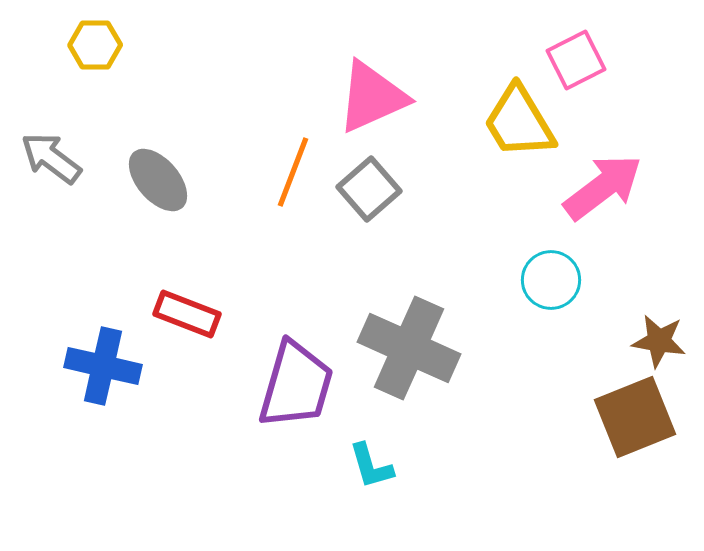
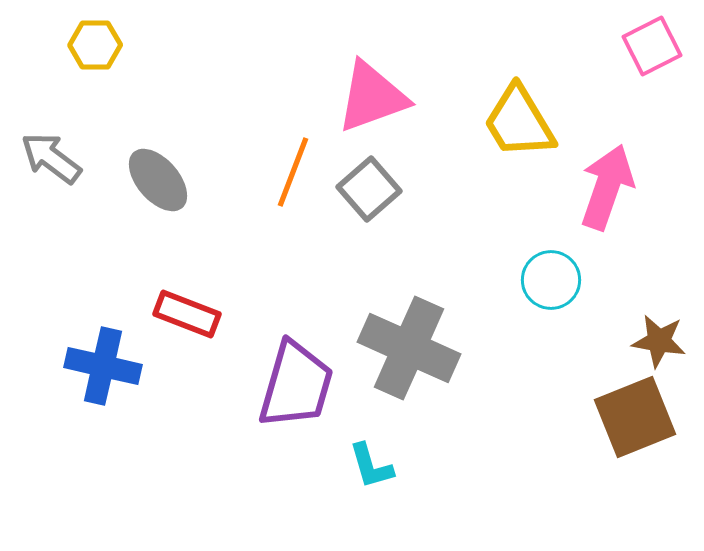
pink square: moved 76 px right, 14 px up
pink triangle: rotated 4 degrees clockwise
pink arrow: moved 4 px right; rotated 34 degrees counterclockwise
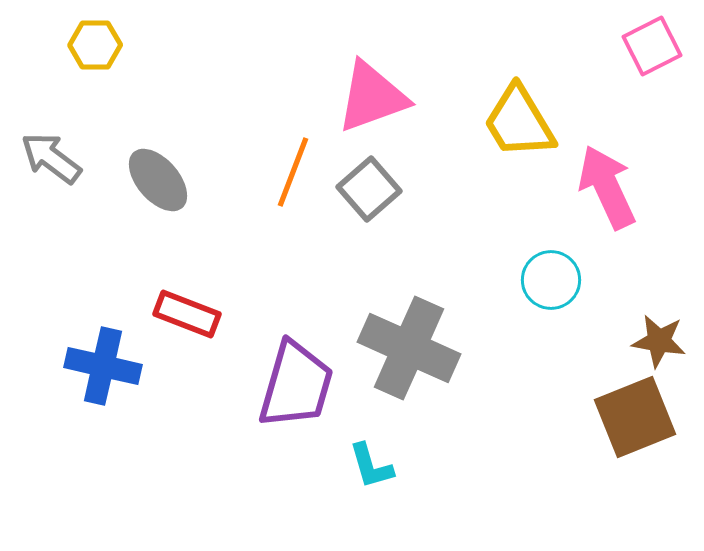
pink arrow: rotated 44 degrees counterclockwise
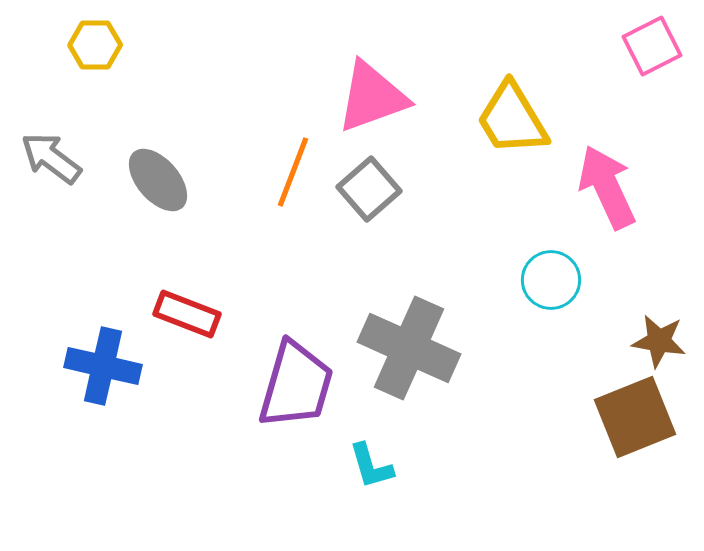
yellow trapezoid: moved 7 px left, 3 px up
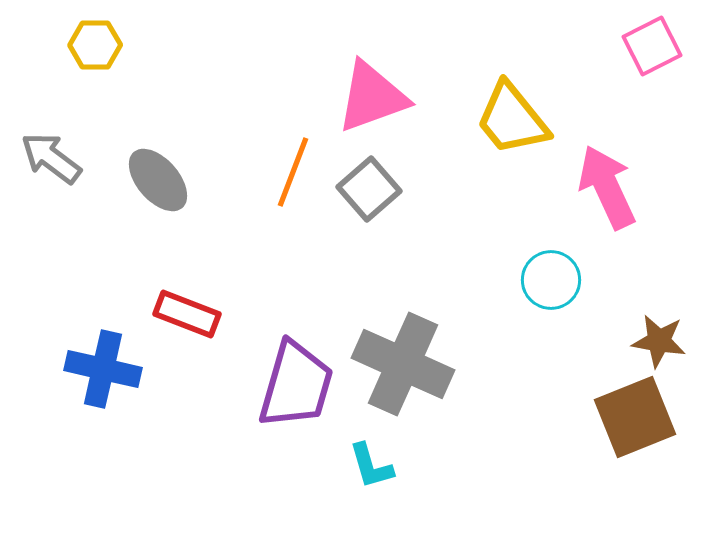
yellow trapezoid: rotated 8 degrees counterclockwise
gray cross: moved 6 px left, 16 px down
blue cross: moved 3 px down
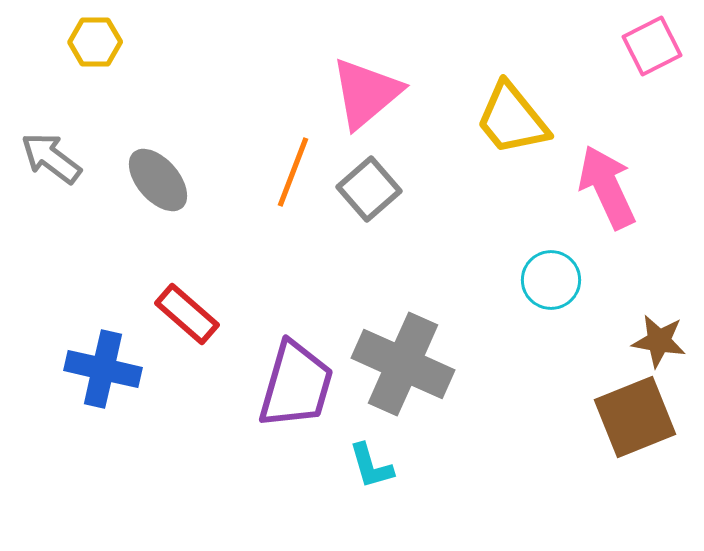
yellow hexagon: moved 3 px up
pink triangle: moved 6 px left, 4 px up; rotated 20 degrees counterclockwise
red rectangle: rotated 20 degrees clockwise
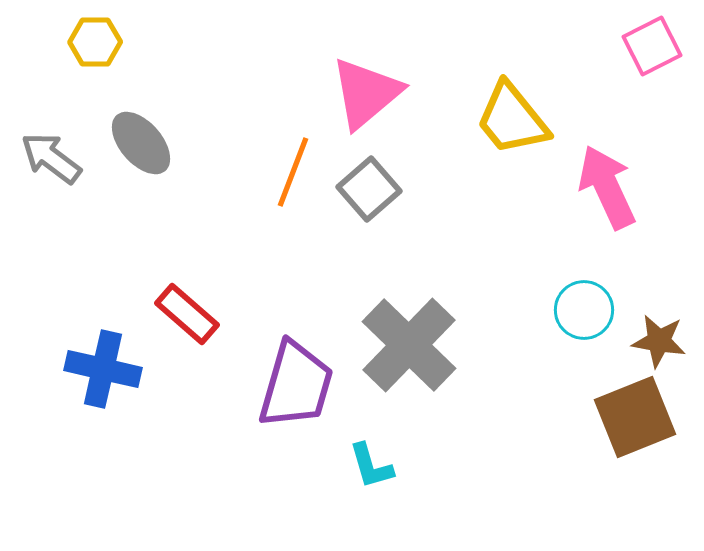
gray ellipse: moved 17 px left, 37 px up
cyan circle: moved 33 px right, 30 px down
gray cross: moved 6 px right, 19 px up; rotated 20 degrees clockwise
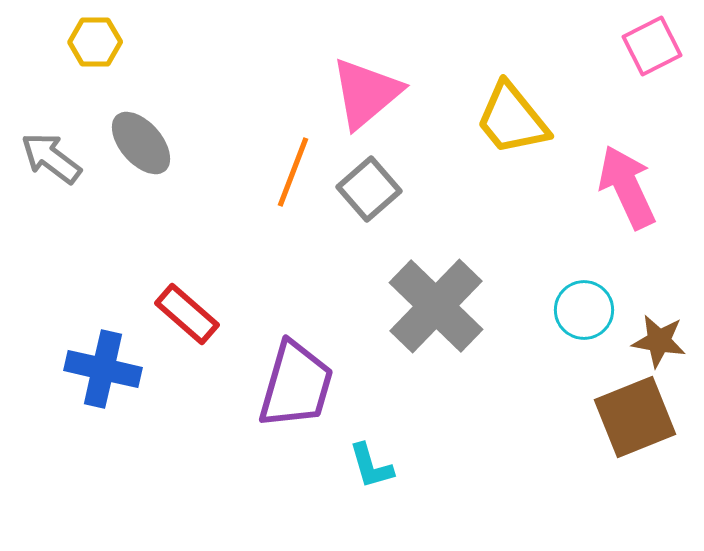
pink arrow: moved 20 px right
gray cross: moved 27 px right, 39 px up
